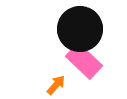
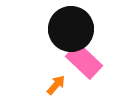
black circle: moved 9 px left
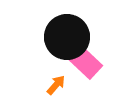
black circle: moved 4 px left, 8 px down
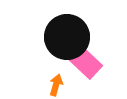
orange arrow: rotated 25 degrees counterclockwise
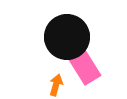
pink rectangle: moved 5 px down; rotated 15 degrees clockwise
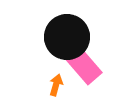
pink rectangle: rotated 9 degrees counterclockwise
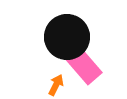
orange arrow: rotated 10 degrees clockwise
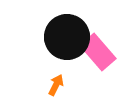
pink rectangle: moved 14 px right, 14 px up
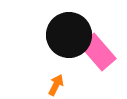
black circle: moved 2 px right, 2 px up
